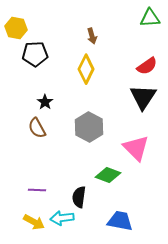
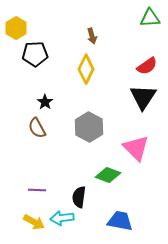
yellow hexagon: rotated 20 degrees clockwise
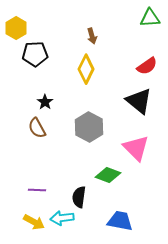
black triangle: moved 4 px left, 4 px down; rotated 24 degrees counterclockwise
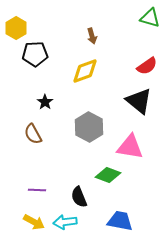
green triangle: rotated 20 degrees clockwise
yellow diamond: moved 1 px left, 2 px down; rotated 44 degrees clockwise
brown semicircle: moved 4 px left, 6 px down
pink triangle: moved 6 px left, 1 px up; rotated 36 degrees counterclockwise
black semicircle: rotated 30 degrees counterclockwise
cyan arrow: moved 3 px right, 4 px down
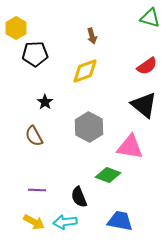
black triangle: moved 5 px right, 4 px down
brown semicircle: moved 1 px right, 2 px down
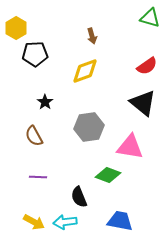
black triangle: moved 1 px left, 2 px up
gray hexagon: rotated 24 degrees clockwise
purple line: moved 1 px right, 13 px up
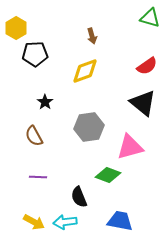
pink triangle: rotated 24 degrees counterclockwise
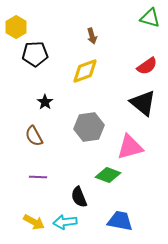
yellow hexagon: moved 1 px up
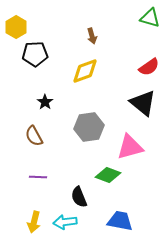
red semicircle: moved 2 px right, 1 px down
yellow arrow: rotated 75 degrees clockwise
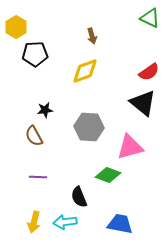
green triangle: rotated 10 degrees clockwise
red semicircle: moved 5 px down
black star: moved 8 px down; rotated 28 degrees clockwise
gray hexagon: rotated 12 degrees clockwise
blue trapezoid: moved 3 px down
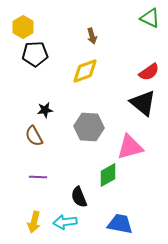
yellow hexagon: moved 7 px right
green diamond: rotated 50 degrees counterclockwise
